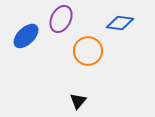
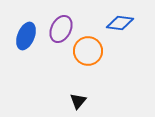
purple ellipse: moved 10 px down
blue ellipse: rotated 24 degrees counterclockwise
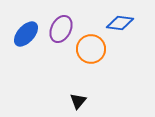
blue ellipse: moved 2 px up; rotated 20 degrees clockwise
orange circle: moved 3 px right, 2 px up
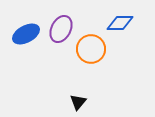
blue diamond: rotated 8 degrees counterclockwise
blue ellipse: rotated 20 degrees clockwise
black triangle: moved 1 px down
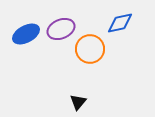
blue diamond: rotated 12 degrees counterclockwise
purple ellipse: rotated 40 degrees clockwise
orange circle: moved 1 px left
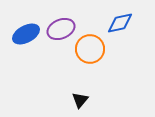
black triangle: moved 2 px right, 2 px up
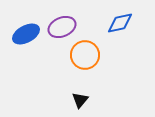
purple ellipse: moved 1 px right, 2 px up
orange circle: moved 5 px left, 6 px down
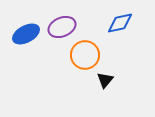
black triangle: moved 25 px right, 20 px up
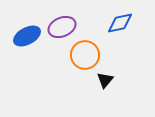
blue ellipse: moved 1 px right, 2 px down
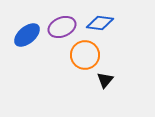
blue diamond: moved 20 px left; rotated 20 degrees clockwise
blue ellipse: moved 1 px up; rotated 12 degrees counterclockwise
